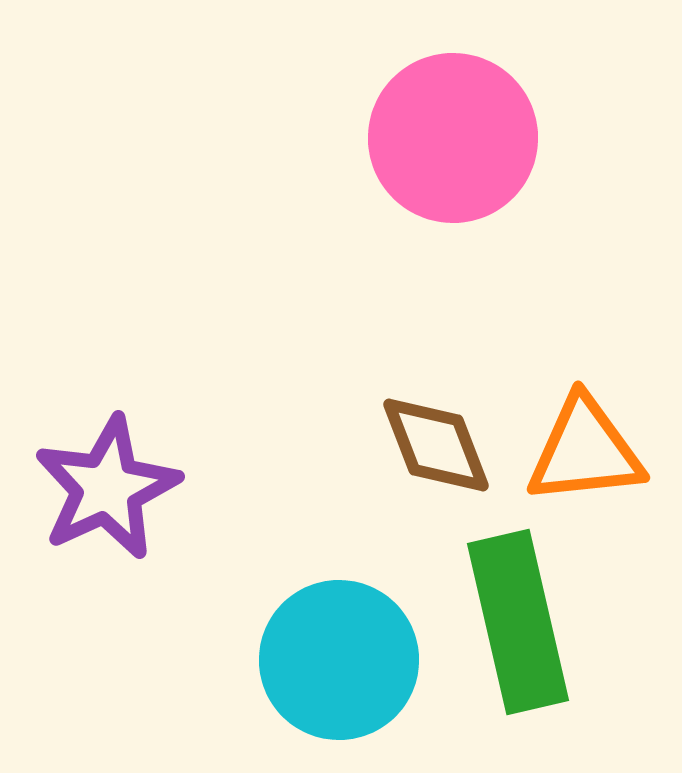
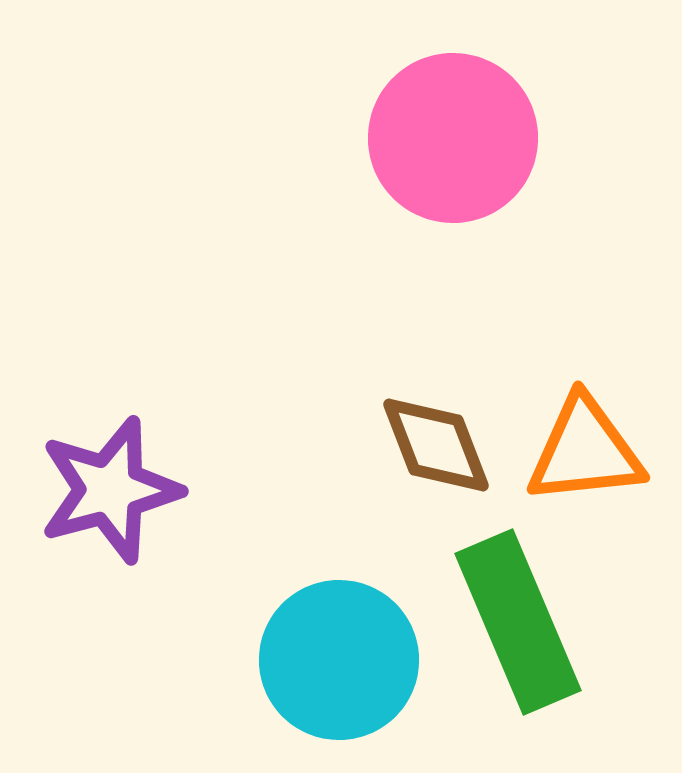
purple star: moved 3 px right, 2 px down; rotated 10 degrees clockwise
green rectangle: rotated 10 degrees counterclockwise
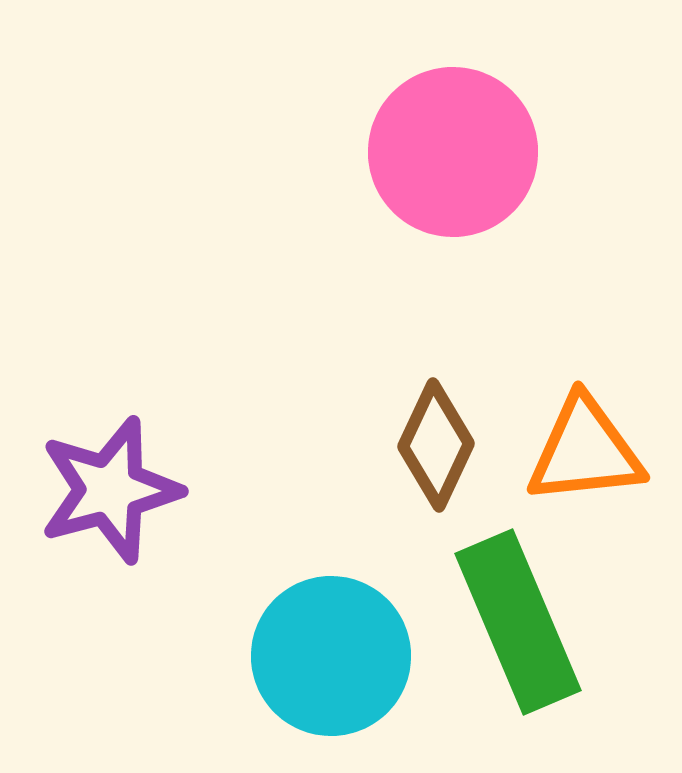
pink circle: moved 14 px down
brown diamond: rotated 46 degrees clockwise
cyan circle: moved 8 px left, 4 px up
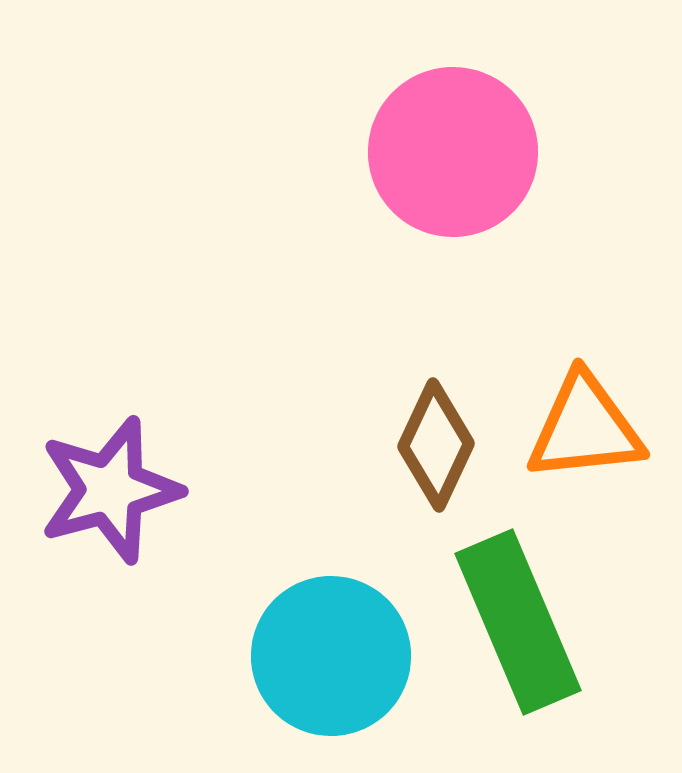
orange triangle: moved 23 px up
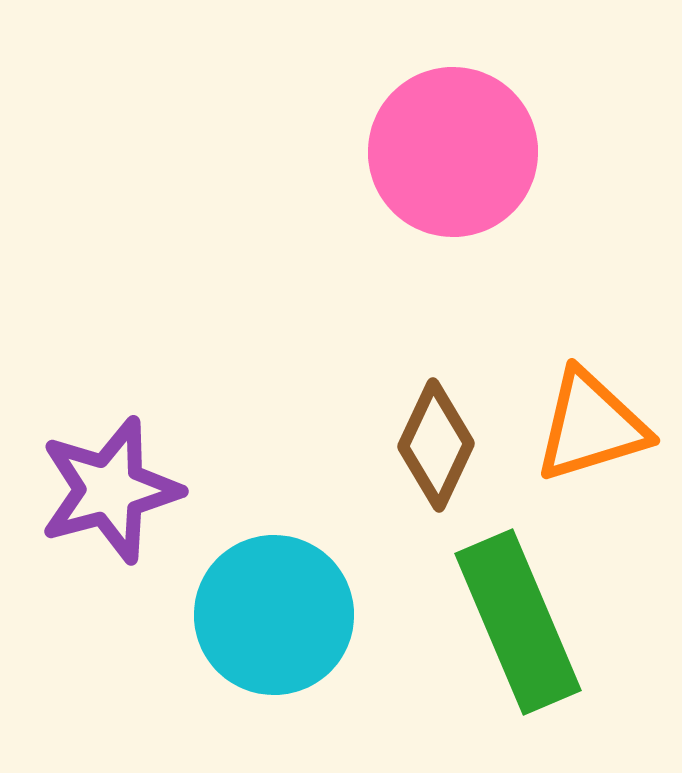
orange triangle: moved 6 px right, 2 px up; rotated 11 degrees counterclockwise
cyan circle: moved 57 px left, 41 px up
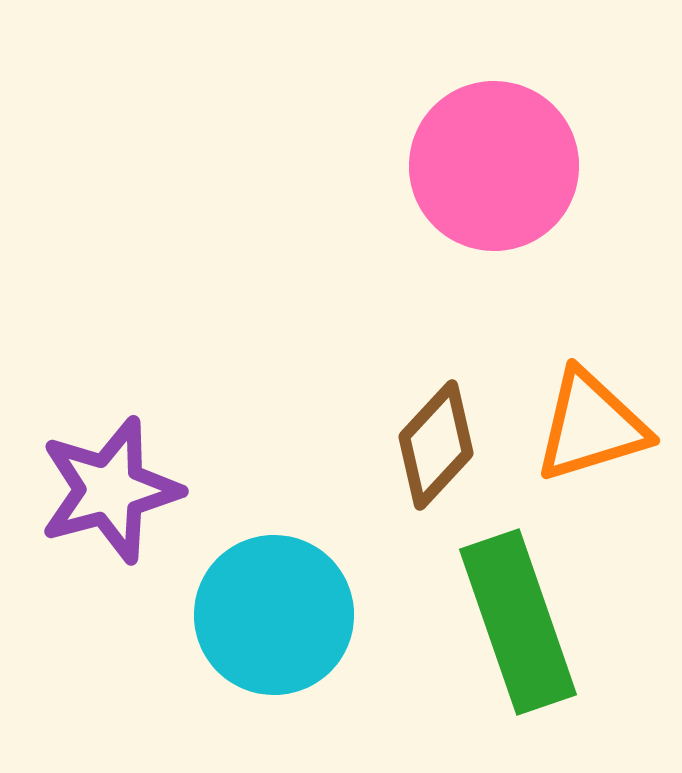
pink circle: moved 41 px right, 14 px down
brown diamond: rotated 18 degrees clockwise
green rectangle: rotated 4 degrees clockwise
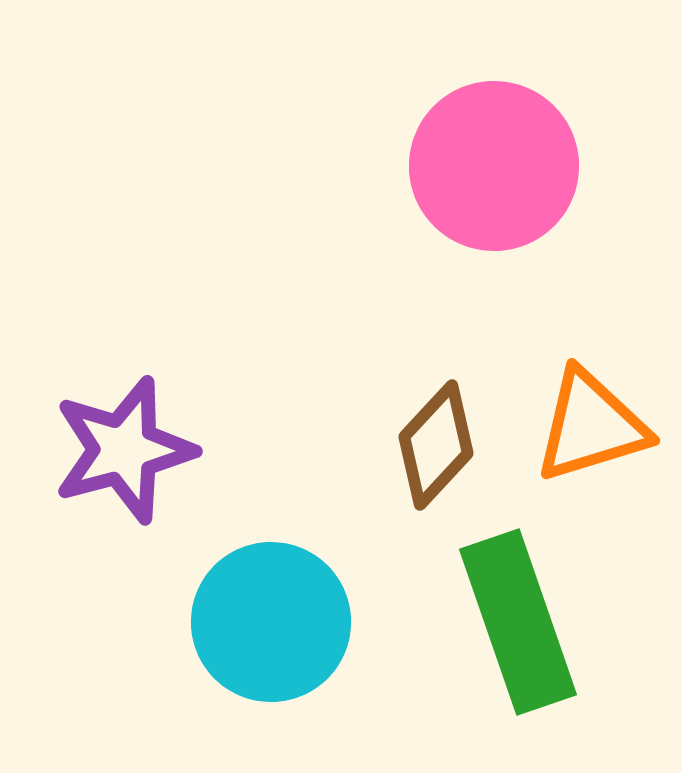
purple star: moved 14 px right, 40 px up
cyan circle: moved 3 px left, 7 px down
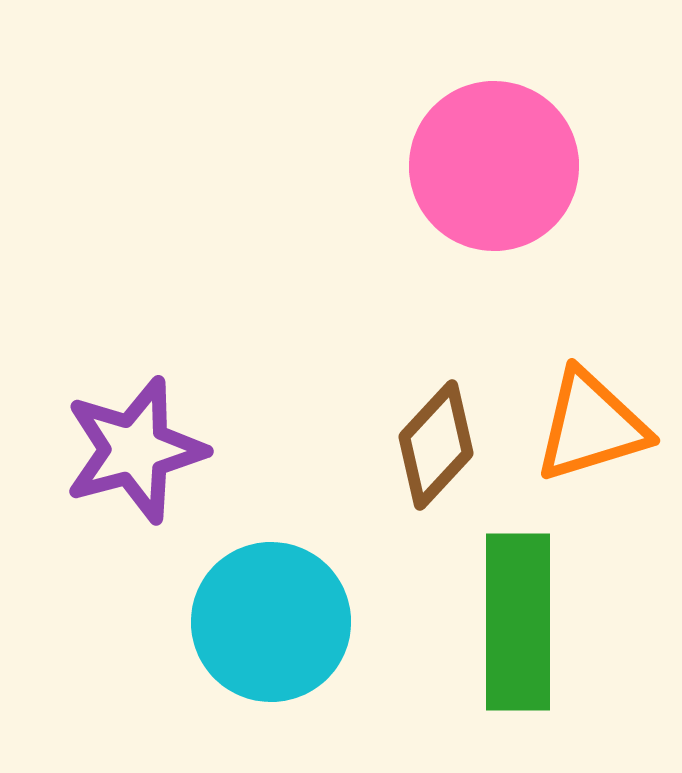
purple star: moved 11 px right
green rectangle: rotated 19 degrees clockwise
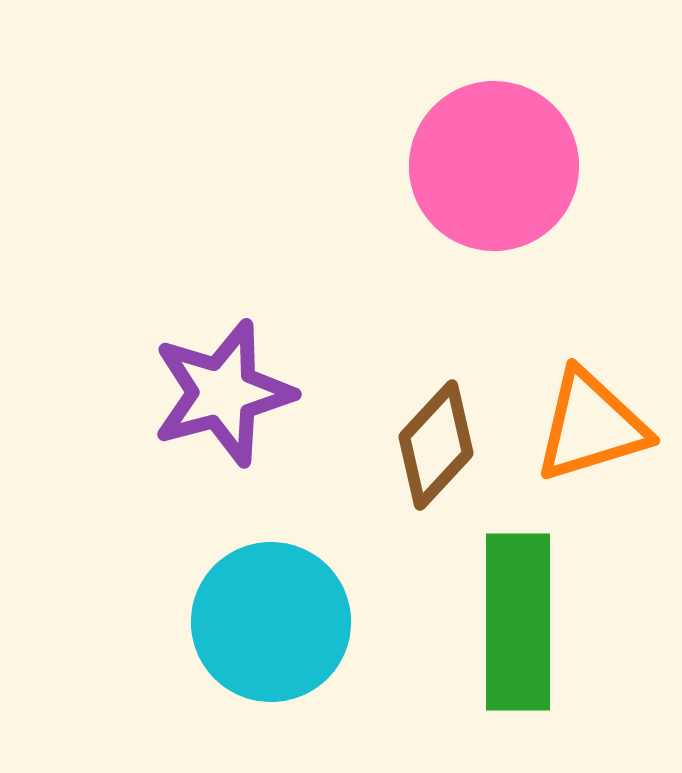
purple star: moved 88 px right, 57 px up
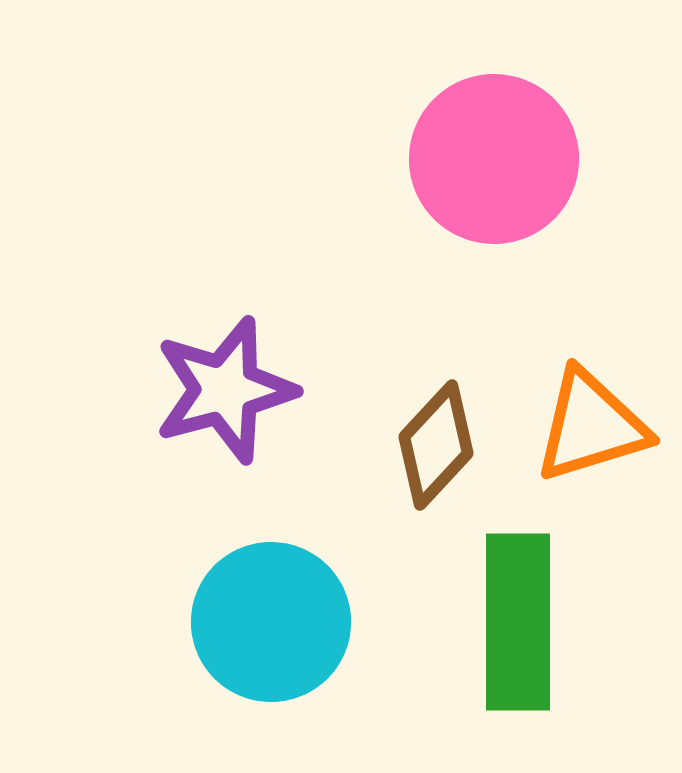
pink circle: moved 7 px up
purple star: moved 2 px right, 3 px up
